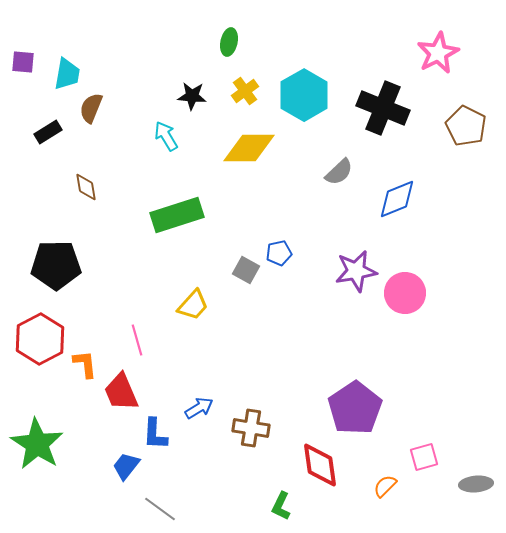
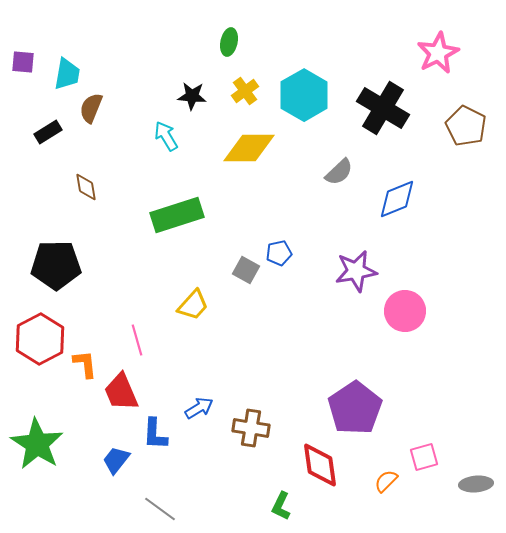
black cross: rotated 9 degrees clockwise
pink circle: moved 18 px down
blue trapezoid: moved 10 px left, 6 px up
orange semicircle: moved 1 px right, 5 px up
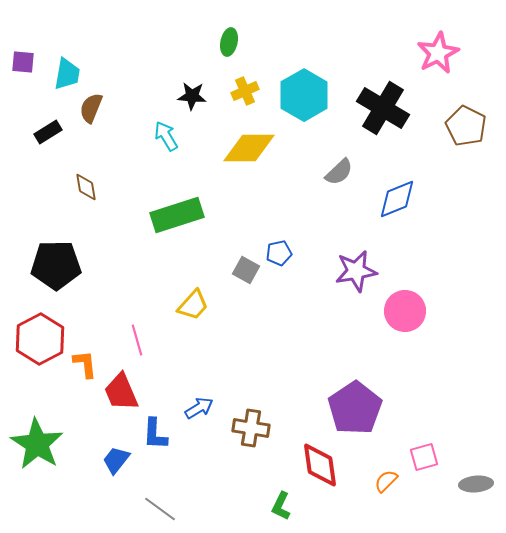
yellow cross: rotated 12 degrees clockwise
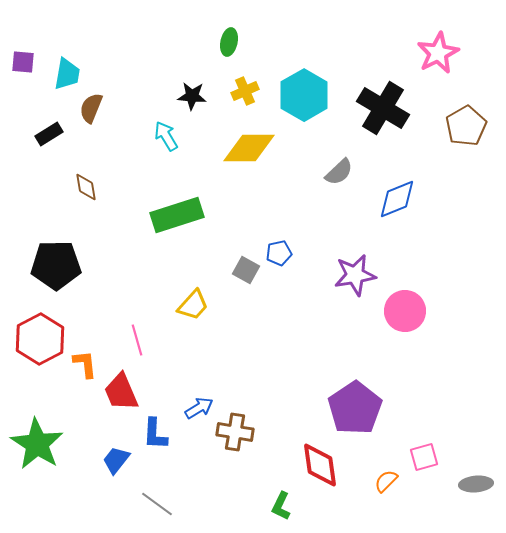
brown pentagon: rotated 15 degrees clockwise
black rectangle: moved 1 px right, 2 px down
purple star: moved 1 px left, 4 px down
brown cross: moved 16 px left, 4 px down
gray line: moved 3 px left, 5 px up
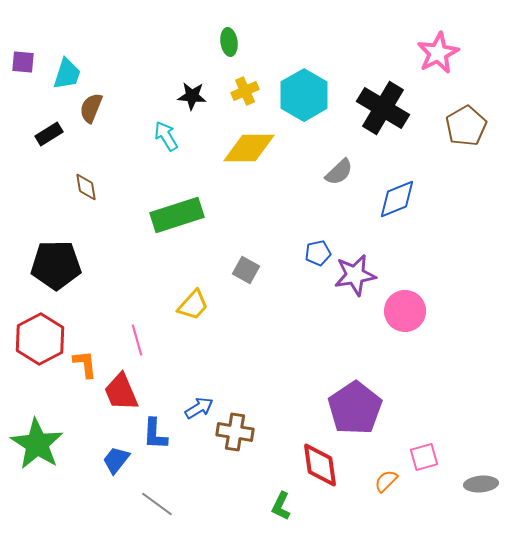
green ellipse: rotated 20 degrees counterclockwise
cyan trapezoid: rotated 8 degrees clockwise
blue pentagon: moved 39 px right
gray ellipse: moved 5 px right
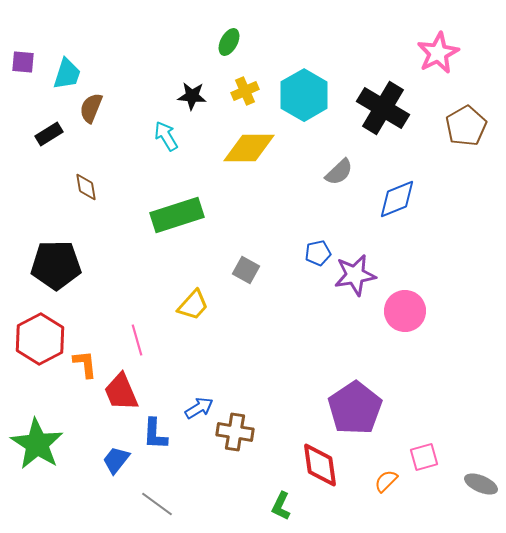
green ellipse: rotated 36 degrees clockwise
gray ellipse: rotated 28 degrees clockwise
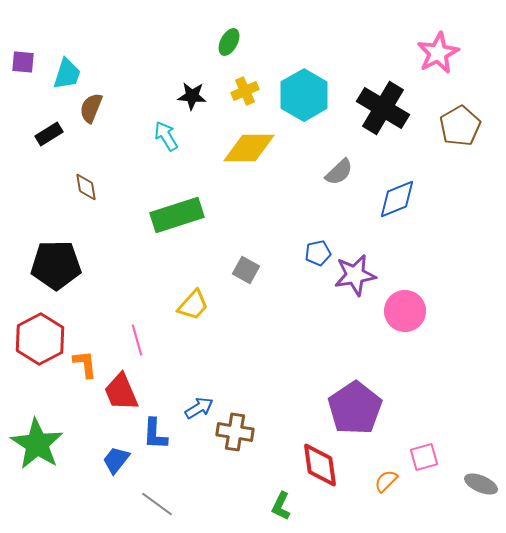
brown pentagon: moved 6 px left
